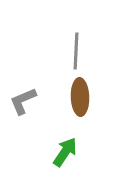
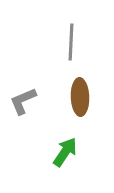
gray line: moved 5 px left, 9 px up
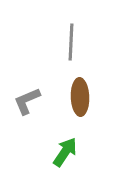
gray L-shape: moved 4 px right
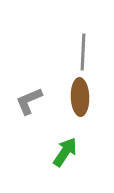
gray line: moved 12 px right, 10 px down
gray L-shape: moved 2 px right
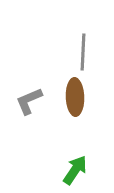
brown ellipse: moved 5 px left
green arrow: moved 10 px right, 18 px down
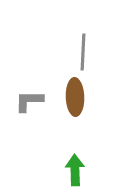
gray L-shape: rotated 24 degrees clockwise
green arrow: rotated 36 degrees counterclockwise
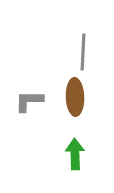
green arrow: moved 16 px up
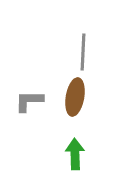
brown ellipse: rotated 12 degrees clockwise
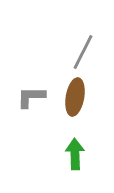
gray line: rotated 24 degrees clockwise
gray L-shape: moved 2 px right, 4 px up
